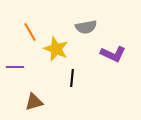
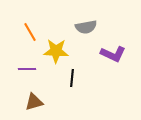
yellow star: moved 2 px down; rotated 20 degrees counterclockwise
purple line: moved 12 px right, 2 px down
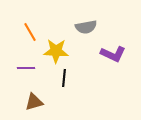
purple line: moved 1 px left, 1 px up
black line: moved 8 px left
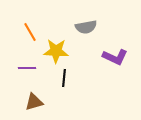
purple L-shape: moved 2 px right, 3 px down
purple line: moved 1 px right
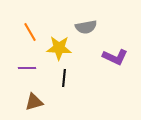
yellow star: moved 3 px right, 3 px up
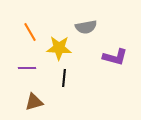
purple L-shape: rotated 10 degrees counterclockwise
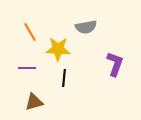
yellow star: moved 1 px left, 1 px down
purple L-shape: moved 7 px down; rotated 85 degrees counterclockwise
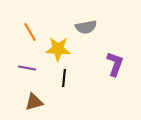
purple line: rotated 12 degrees clockwise
